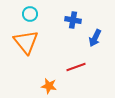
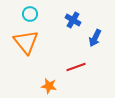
blue cross: rotated 21 degrees clockwise
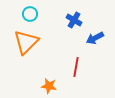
blue cross: moved 1 px right
blue arrow: rotated 36 degrees clockwise
orange triangle: rotated 24 degrees clockwise
red line: rotated 60 degrees counterclockwise
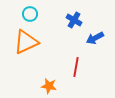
orange triangle: rotated 20 degrees clockwise
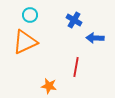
cyan circle: moved 1 px down
blue arrow: rotated 30 degrees clockwise
orange triangle: moved 1 px left
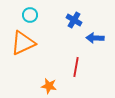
orange triangle: moved 2 px left, 1 px down
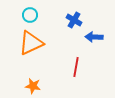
blue arrow: moved 1 px left, 1 px up
orange triangle: moved 8 px right
orange star: moved 16 px left
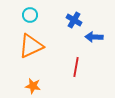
orange triangle: moved 3 px down
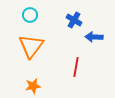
orange triangle: rotated 28 degrees counterclockwise
orange star: rotated 21 degrees counterclockwise
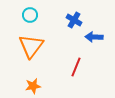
red line: rotated 12 degrees clockwise
